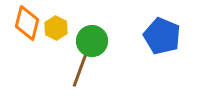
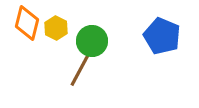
brown line: rotated 8 degrees clockwise
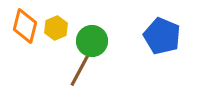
orange diamond: moved 2 px left, 3 px down
yellow hexagon: rotated 10 degrees clockwise
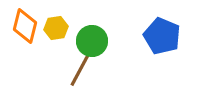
yellow hexagon: rotated 15 degrees clockwise
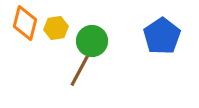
orange diamond: moved 3 px up
blue pentagon: rotated 15 degrees clockwise
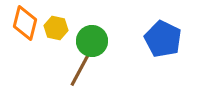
yellow hexagon: rotated 20 degrees clockwise
blue pentagon: moved 1 px right, 3 px down; rotated 12 degrees counterclockwise
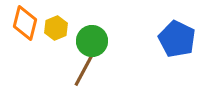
yellow hexagon: rotated 25 degrees clockwise
blue pentagon: moved 14 px right
brown line: moved 4 px right
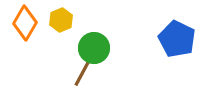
orange diamond: rotated 16 degrees clockwise
yellow hexagon: moved 5 px right, 8 px up
green circle: moved 2 px right, 7 px down
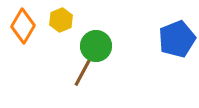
orange diamond: moved 2 px left, 3 px down
blue pentagon: rotated 24 degrees clockwise
green circle: moved 2 px right, 2 px up
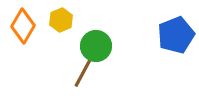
blue pentagon: moved 1 px left, 4 px up
brown line: moved 1 px down
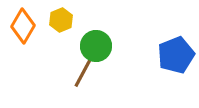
blue pentagon: moved 20 px down
